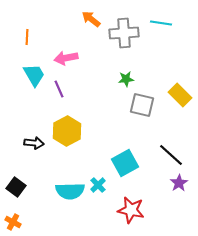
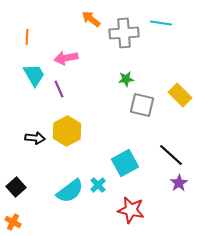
black arrow: moved 1 px right, 5 px up
black square: rotated 12 degrees clockwise
cyan semicircle: rotated 36 degrees counterclockwise
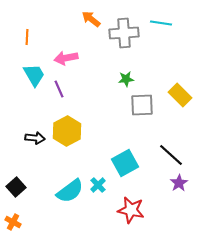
gray square: rotated 15 degrees counterclockwise
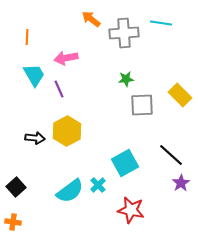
purple star: moved 2 px right
orange cross: rotated 21 degrees counterclockwise
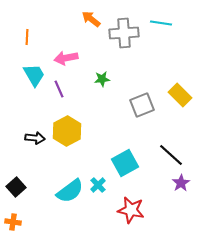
green star: moved 24 px left
gray square: rotated 20 degrees counterclockwise
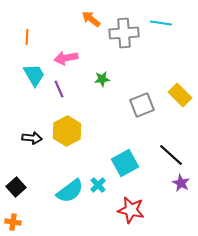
black arrow: moved 3 px left
purple star: rotated 12 degrees counterclockwise
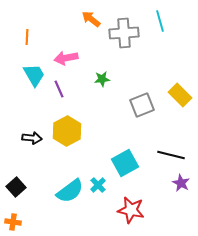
cyan line: moved 1 px left, 2 px up; rotated 65 degrees clockwise
black line: rotated 28 degrees counterclockwise
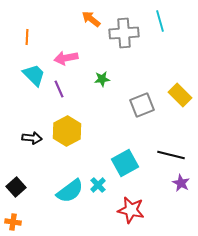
cyan trapezoid: rotated 15 degrees counterclockwise
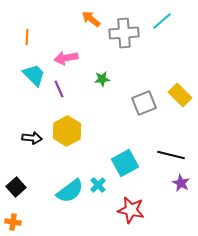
cyan line: moved 2 px right; rotated 65 degrees clockwise
gray square: moved 2 px right, 2 px up
